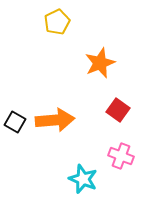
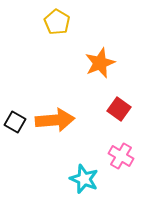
yellow pentagon: rotated 15 degrees counterclockwise
red square: moved 1 px right, 1 px up
pink cross: rotated 10 degrees clockwise
cyan star: moved 1 px right
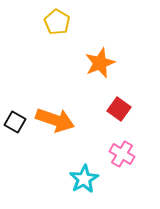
orange arrow: rotated 24 degrees clockwise
pink cross: moved 1 px right, 2 px up
cyan star: rotated 20 degrees clockwise
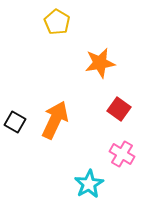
orange star: rotated 12 degrees clockwise
orange arrow: rotated 84 degrees counterclockwise
cyan star: moved 5 px right, 5 px down
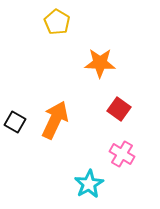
orange star: rotated 12 degrees clockwise
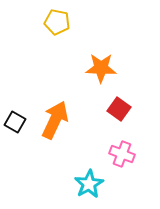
yellow pentagon: rotated 20 degrees counterclockwise
orange star: moved 1 px right, 5 px down
pink cross: rotated 10 degrees counterclockwise
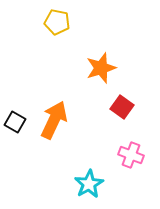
orange star: rotated 20 degrees counterclockwise
red square: moved 3 px right, 2 px up
orange arrow: moved 1 px left
pink cross: moved 9 px right, 1 px down
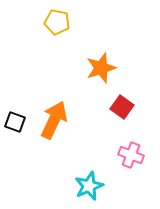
black square: rotated 10 degrees counterclockwise
cyan star: moved 2 px down; rotated 8 degrees clockwise
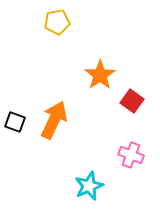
yellow pentagon: rotated 20 degrees counterclockwise
orange star: moved 1 px left, 7 px down; rotated 16 degrees counterclockwise
red square: moved 10 px right, 6 px up
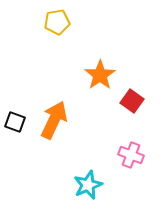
cyan star: moved 1 px left, 1 px up
